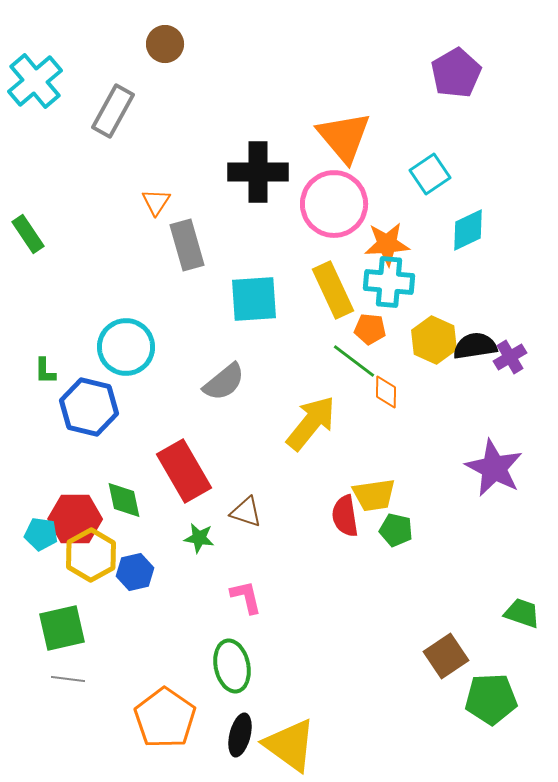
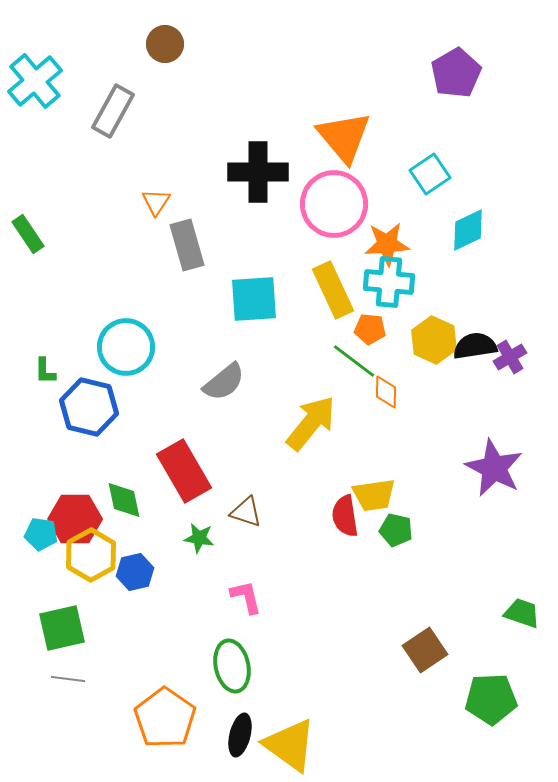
brown square at (446, 656): moved 21 px left, 6 px up
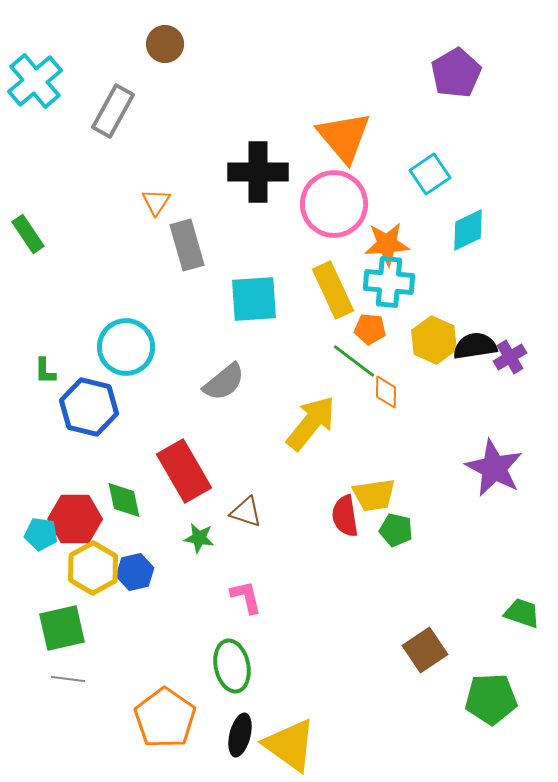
yellow hexagon at (91, 555): moved 2 px right, 13 px down
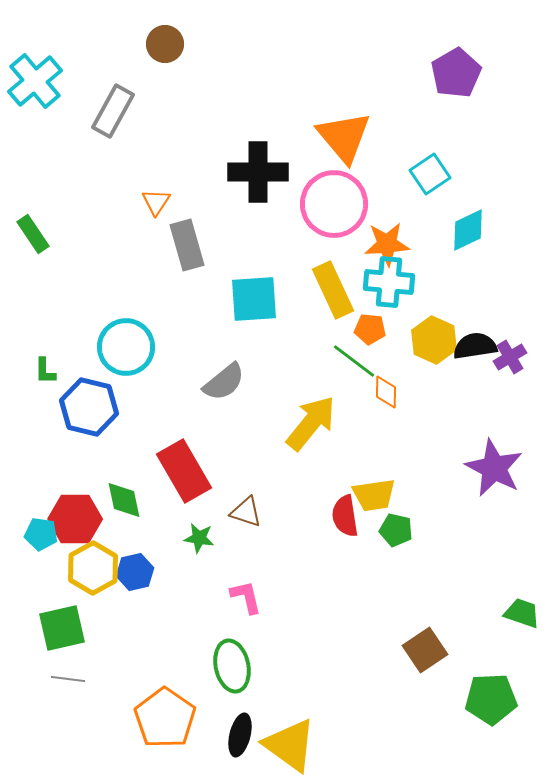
green rectangle at (28, 234): moved 5 px right
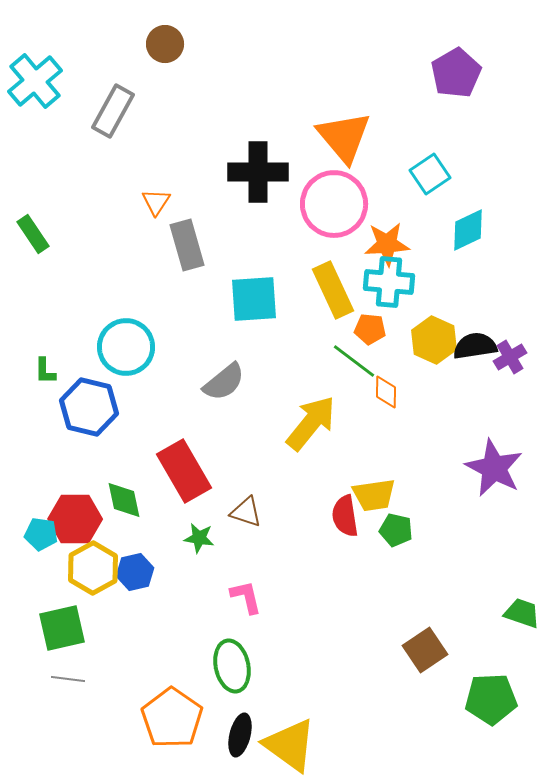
orange pentagon at (165, 718): moved 7 px right
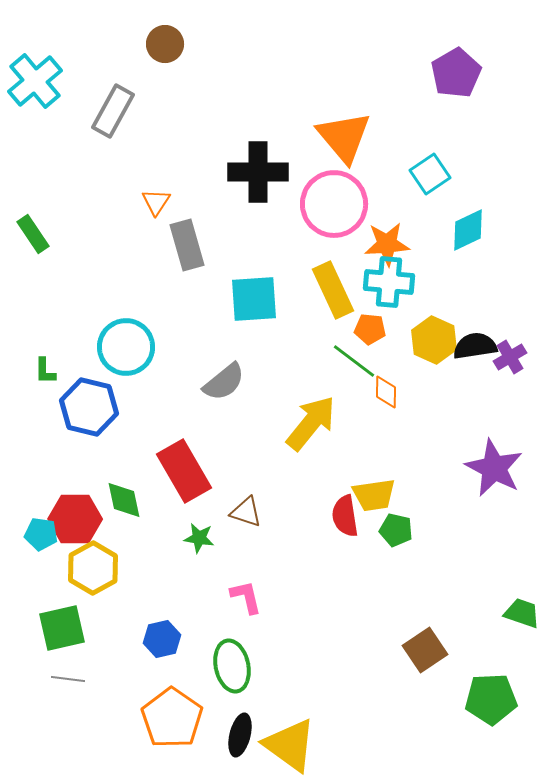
blue hexagon at (135, 572): moved 27 px right, 67 px down
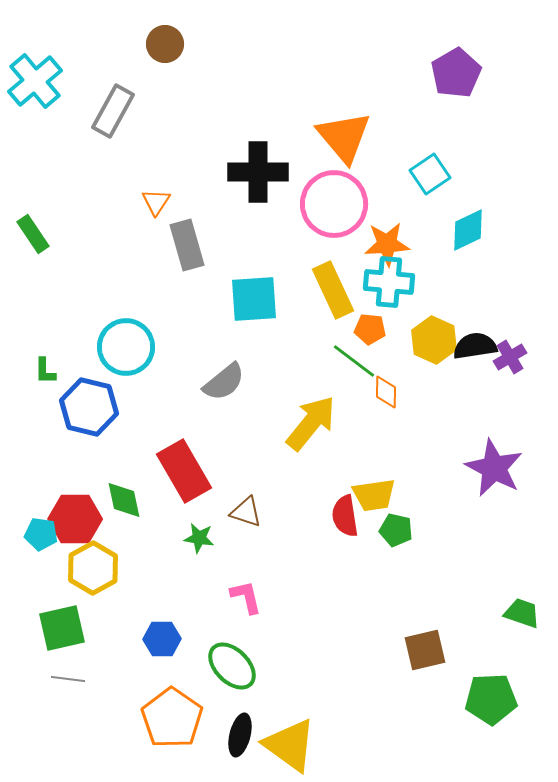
blue hexagon at (162, 639): rotated 12 degrees clockwise
brown square at (425, 650): rotated 21 degrees clockwise
green ellipse at (232, 666): rotated 33 degrees counterclockwise
